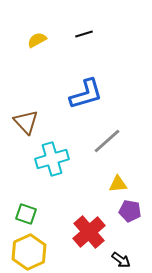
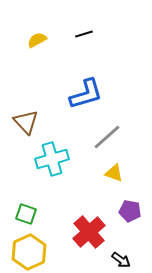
gray line: moved 4 px up
yellow triangle: moved 4 px left, 11 px up; rotated 24 degrees clockwise
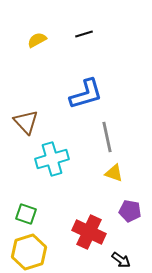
gray line: rotated 60 degrees counterclockwise
red cross: rotated 24 degrees counterclockwise
yellow hexagon: rotated 8 degrees clockwise
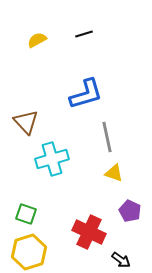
purple pentagon: rotated 15 degrees clockwise
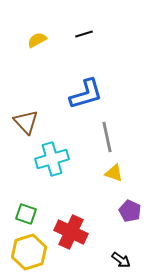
red cross: moved 18 px left
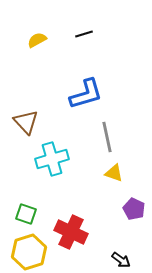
purple pentagon: moved 4 px right, 2 px up
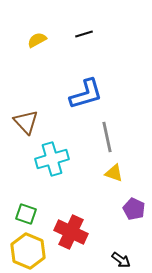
yellow hexagon: moved 1 px left, 1 px up; rotated 20 degrees counterclockwise
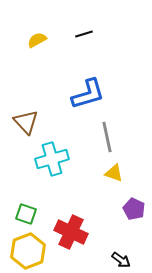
blue L-shape: moved 2 px right
yellow hexagon: rotated 16 degrees clockwise
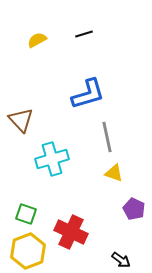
brown triangle: moved 5 px left, 2 px up
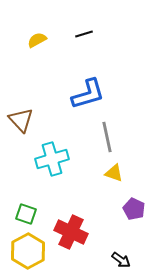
yellow hexagon: rotated 8 degrees counterclockwise
